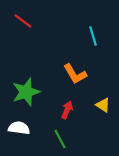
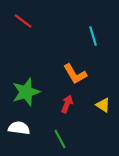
red arrow: moved 6 px up
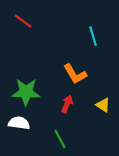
green star: rotated 20 degrees clockwise
white semicircle: moved 5 px up
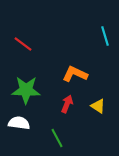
red line: moved 23 px down
cyan line: moved 12 px right
orange L-shape: rotated 145 degrees clockwise
green star: moved 2 px up
yellow triangle: moved 5 px left, 1 px down
green line: moved 3 px left, 1 px up
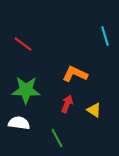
yellow triangle: moved 4 px left, 4 px down
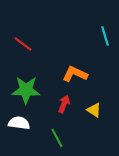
red arrow: moved 3 px left
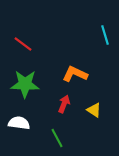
cyan line: moved 1 px up
green star: moved 1 px left, 6 px up
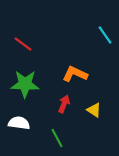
cyan line: rotated 18 degrees counterclockwise
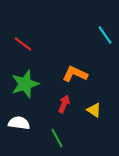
green star: rotated 20 degrees counterclockwise
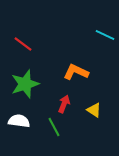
cyan line: rotated 30 degrees counterclockwise
orange L-shape: moved 1 px right, 2 px up
white semicircle: moved 2 px up
green line: moved 3 px left, 11 px up
